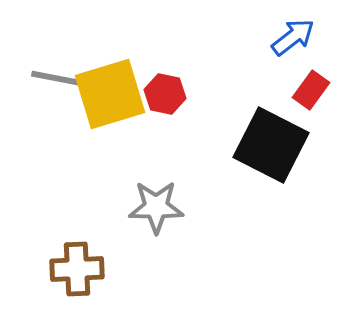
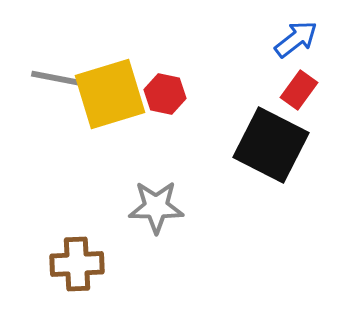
blue arrow: moved 3 px right, 2 px down
red rectangle: moved 12 px left
brown cross: moved 5 px up
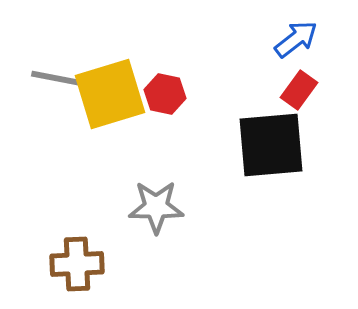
black square: rotated 32 degrees counterclockwise
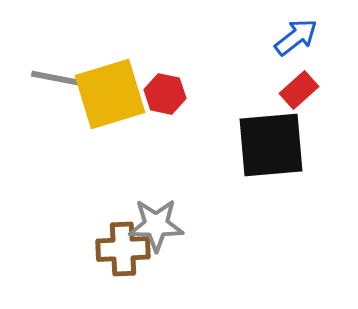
blue arrow: moved 2 px up
red rectangle: rotated 12 degrees clockwise
gray star: moved 18 px down
brown cross: moved 46 px right, 15 px up
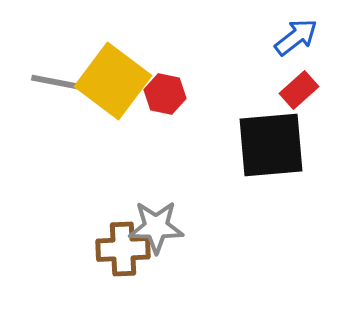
gray line: moved 4 px down
yellow square: moved 3 px right, 13 px up; rotated 36 degrees counterclockwise
gray star: moved 2 px down
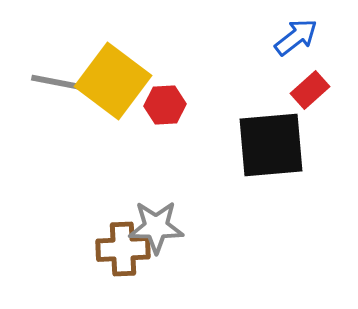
red rectangle: moved 11 px right
red hexagon: moved 11 px down; rotated 15 degrees counterclockwise
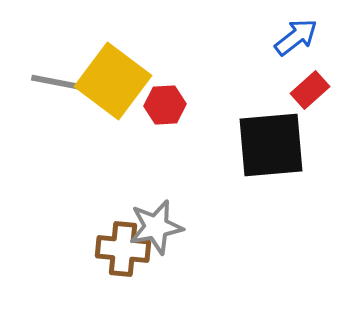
gray star: rotated 12 degrees counterclockwise
brown cross: rotated 8 degrees clockwise
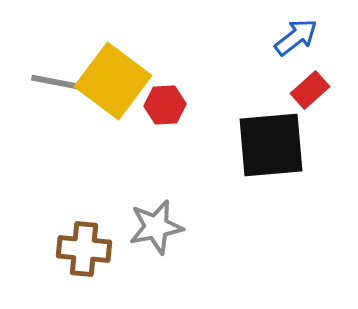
brown cross: moved 39 px left
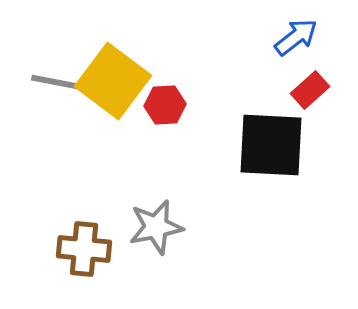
black square: rotated 8 degrees clockwise
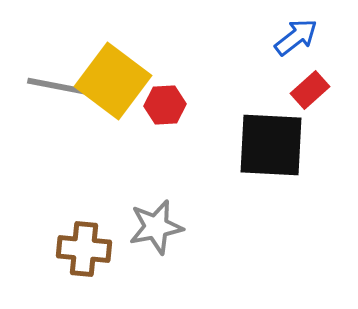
gray line: moved 4 px left, 3 px down
